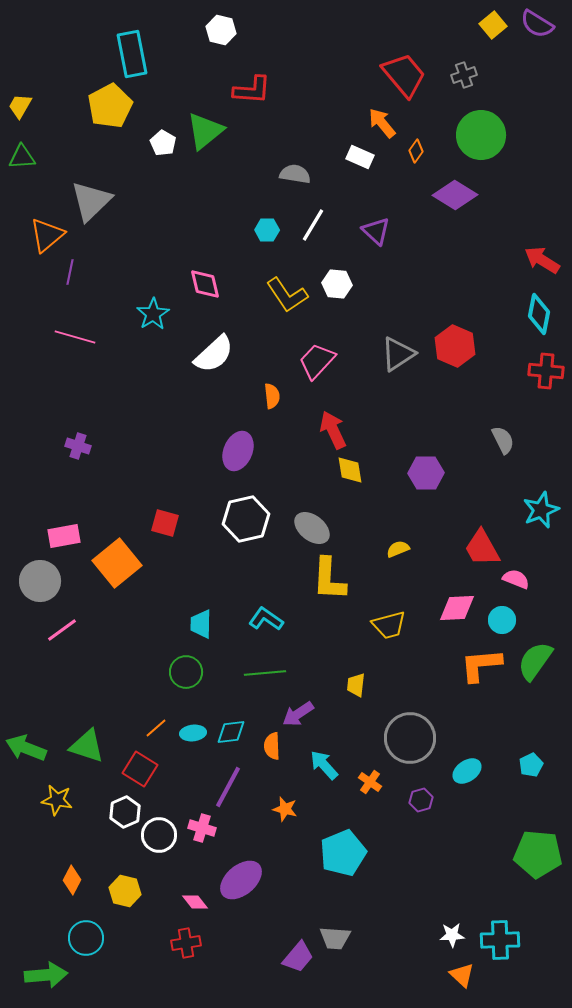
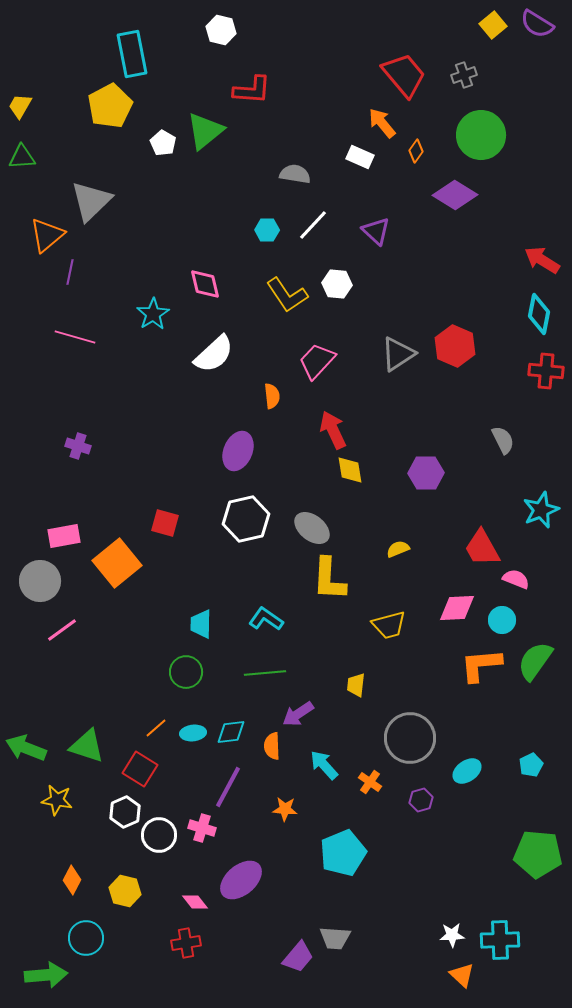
white line at (313, 225): rotated 12 degrees clockwise
orange star at (285, 809): rotated 10 degrees counterclockwise
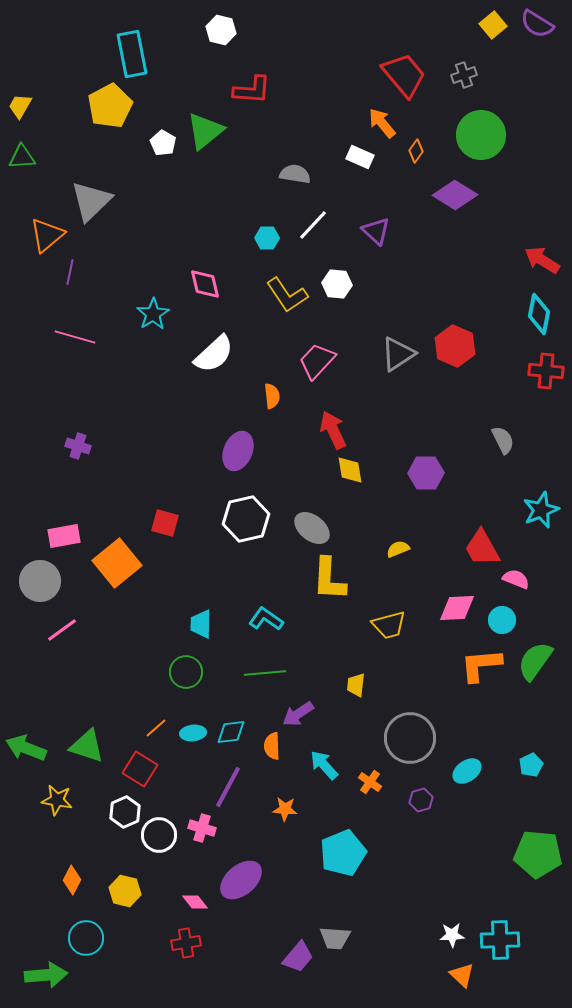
cyan hexagon at (267, 230): moved 8 px down
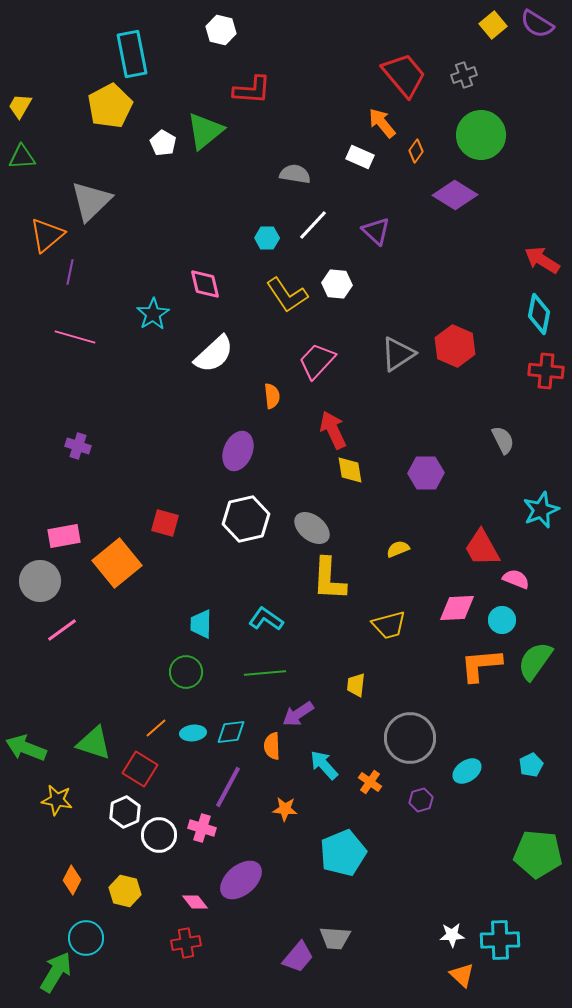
green triangle at (87, 746): moved 7 px right, 3 px up
green arrow at (46, 975): moved 10 px right, 3 px up; rotated 54 degrees counterclockwise
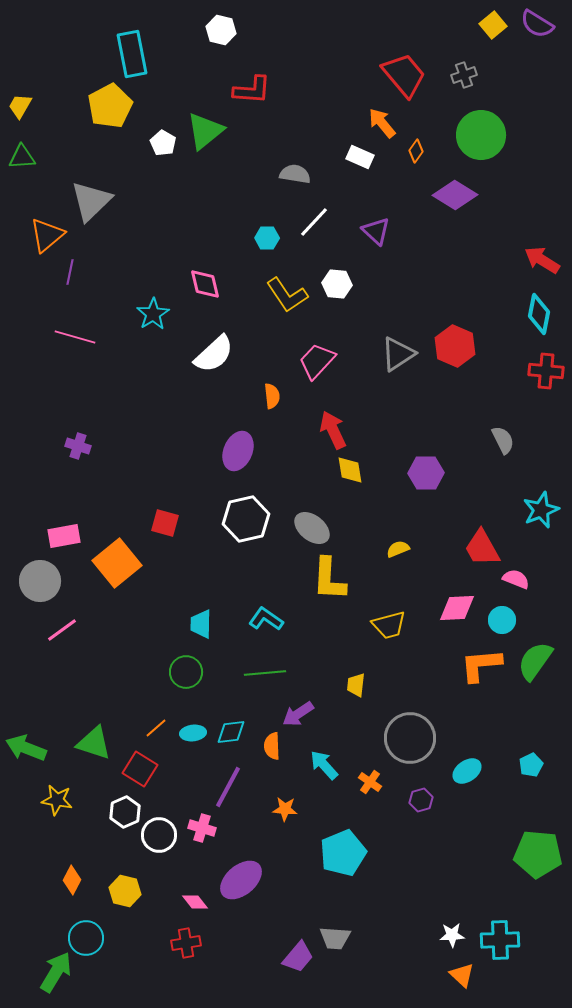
white line at (313, 225): moved 1 px right, 3 px up
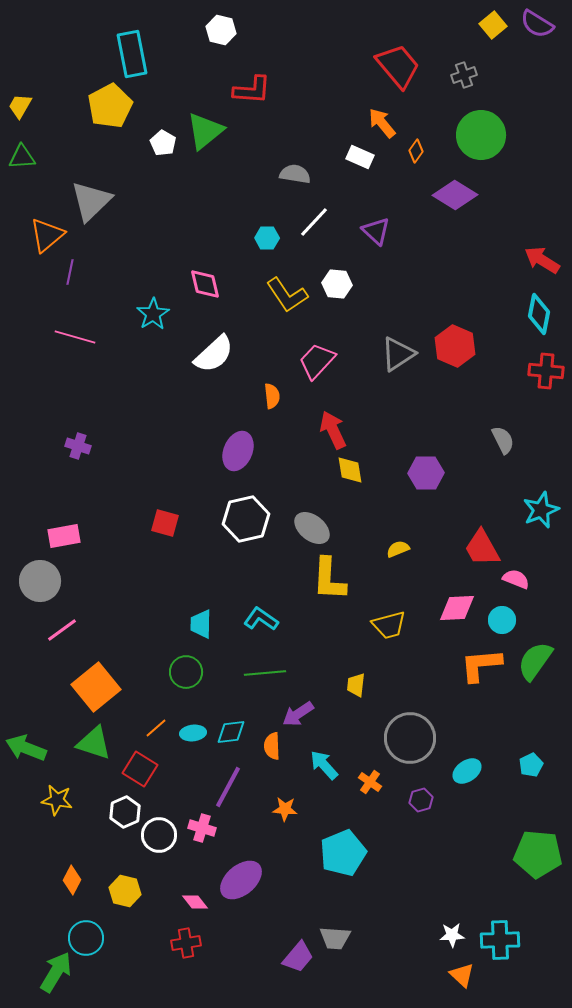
red trapezoid at (404, 75): moved 6 px left, 9 px up
orange square at (117, 563): moved 21 px left, 124 px down
cyan L-shape at (266, 619): moved 5 px left
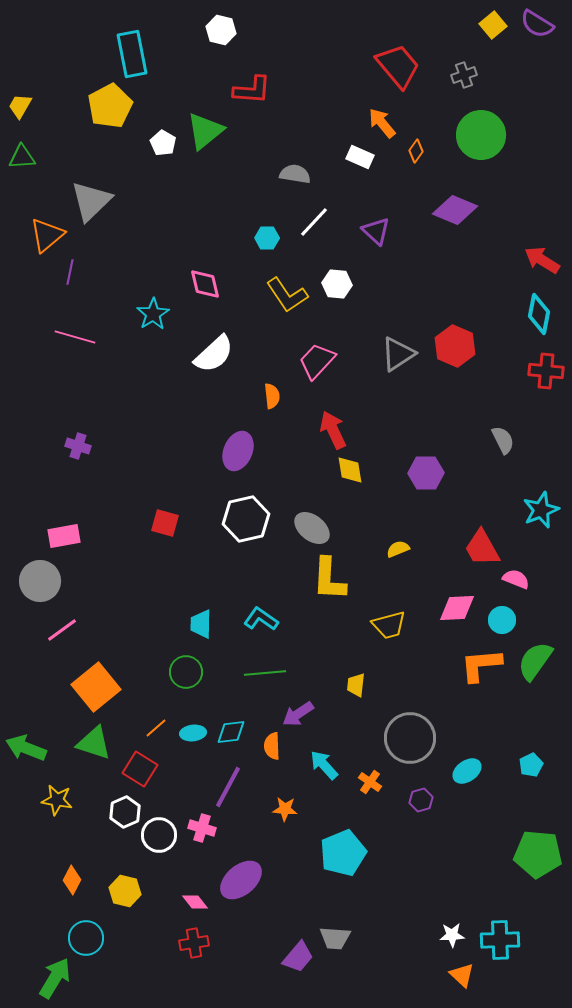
purple diamond at (455, 195): moved 15 px down; rotated 9 degrees counterclockwise
red cross at (186, 943): moved 8 px right
green arrow at (56, 972): moved 1 px left, 6 px down
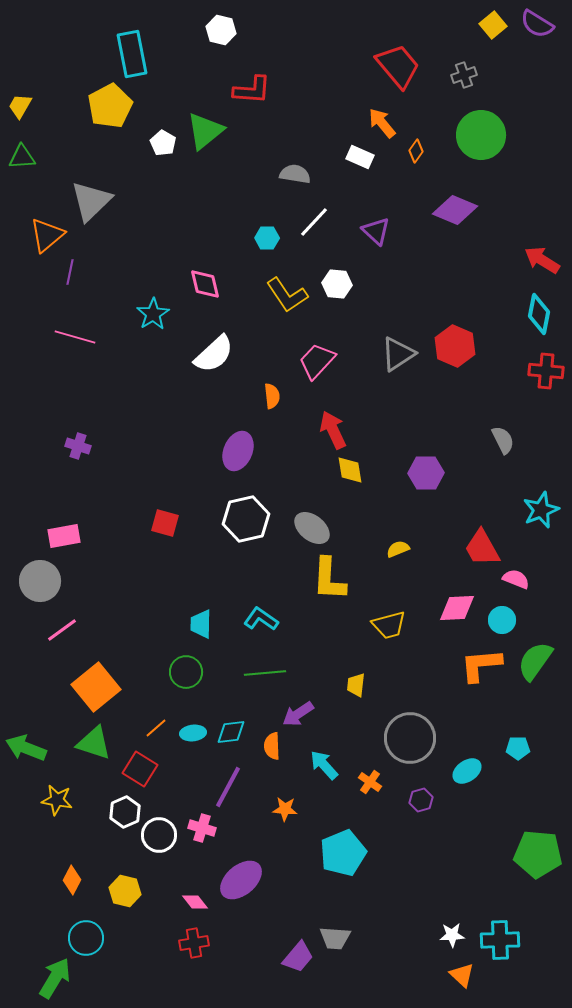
cyan pentagon at (531, 765): moved 13 px left, 17 px up; rotated 25 degrees clockwise
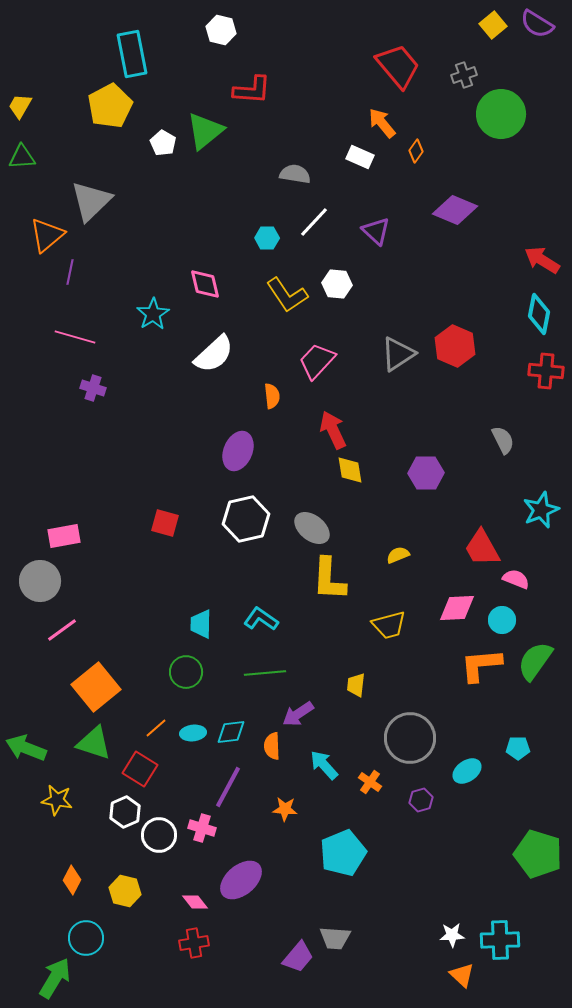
green circle at (481, 135): moved 20 px right, 21 px up
purple cross at (78, 446): moved 15 px right, 58 px up
yellow semicircle at (398, 549): moved 6 px down
green pentagon at (538, 854): rotated 12 degrees clockwise
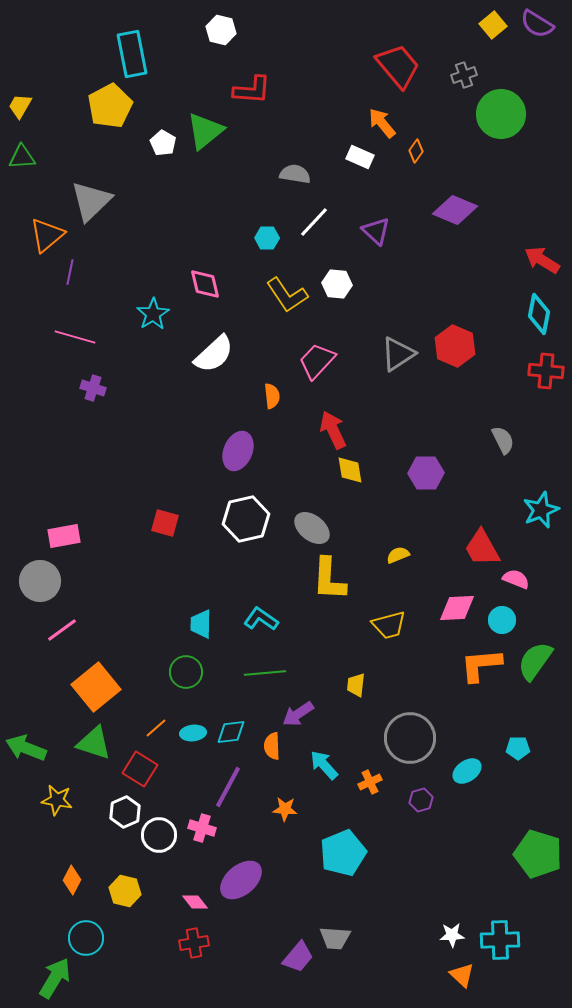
orange cross at (370, 782): rotated 30 degrees clockwise
